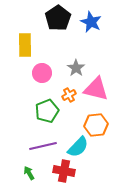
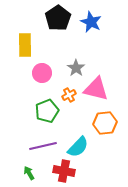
orange hexagon: moved 9 px right, 2 px up
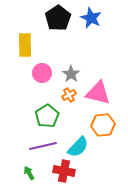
blue star: moved 4 px up
gray star: moved 5 px left, 6 px down
pink triangle: moved 2 px right, 4 px down
green pentagon: moved 5 px down; rotated 10 degrees counterclockwise
orange hexagon: moved 2 px left, 2 px down
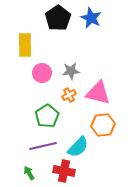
gray star: moved 3 px up; rotated 30 degrees clockwise
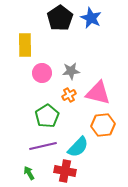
black pentagon: moved 2 px right
red cross: moved 1 px right
